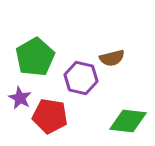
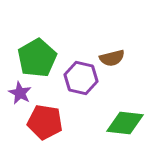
green pentagon: moved 2 px right, 1 px down
purple star: moved 5 px up
red pentagon: moved 5 px left, 6 px down
green diamond: moved 3 px left, 2 px down
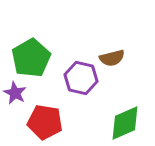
green pentagon: moved 6 px left
purple star: moved 5 px left
green diamond: rotated 30 degrees counterclockwise
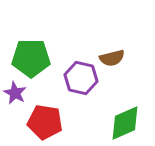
green pentagon: rotated 30 degrees clockwise
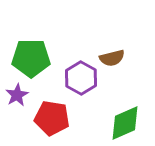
purple hexagon: rotated 16 degrees clockwise
purple star: moved 2 px right, 2 px down; rotated 15 degrees clockwise
red pentagon: moved 7 px right, 4 px up
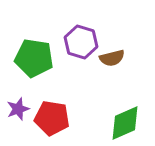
green pentagon: moved 3 px right; rotated 9 degrees clockwise
purple hexagon: moved 36 px up; rotated 12 degrees counterclockwise
purple star: moved 1 px right, 14 px down; rotated 10 degrees clockwise
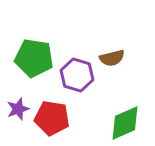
purple hexagon: moved 4 px left, 33 px down
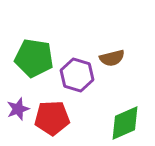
red pentagon: rotated 12 degrees counterclockwise
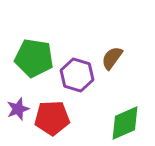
brown semicircle: rotated 140 degrees clockwise
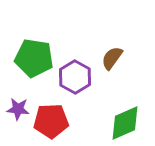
purple hexagon: moved 2 px left, 2 px down; rotated 12 degrees clockwise
purple star: rotated 25 degrees clockwise
red pentagon: moved 1 px left, 3 px down
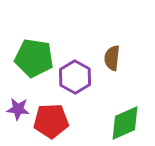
brown semicircle: rotated 30 degrees counterclockwise
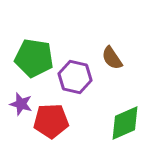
brown semicircle: rotated 40 degrees counterclockwise
purple hexagon: rotated 16 degrees counterclockwise
purple star: moved 3 px right, 5 px up; rotated 10 degrees clockwise
